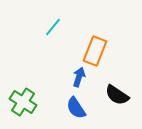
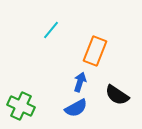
cyan line: moved 2 px left, 3 px down
blue arrow: moved 1 px right, 5 px down
green cross: moved 2 px left, 4 px down; rotated 8 degrees counterclockwise
blue semicircle: rotated 85 degrees counterclockwise
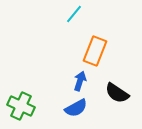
cyan line: moved 23 px right, 16 px up
blue arrow: moved 1 px up
black semicircle: moved 2 px up
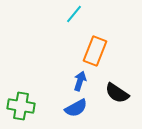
green cross: rotated 16 degrees counterclockwise
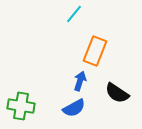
blue semicircle: moved 2 px left
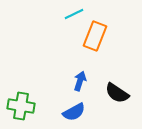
cyan line: rotated 24 degrees clockwise
orange rectangle: moved 15 px up
blue semicircle: moved 4 px down
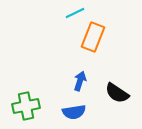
cyan line: moved 1 px right, 1 px up
orange rectangle: moved 2 px left, 1 px down
green cross: moved 5 px right; rotated 20 degrees counterclockwise
blue semicircle: rotated 20 degrees clockwise
